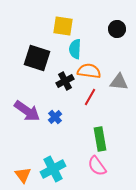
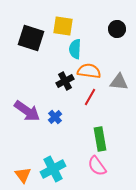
black square: moved 6 px left, 20 px up
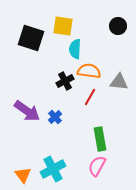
black circle: moved 1 px right, 3 px up
pink semicircle: rotated 65 degrees clockwise
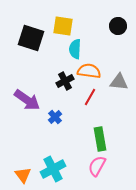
purple arrow: moved 11 px up
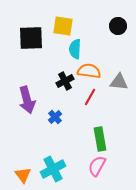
black square: rotated 20 degrees counterclockwise
purple arrow: rotated 40 degrees clockwise
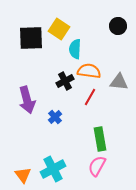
yellow square: moved 4 px left, 3 px down; rotated 25 degrees clockwise
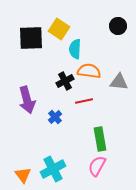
red line: moved 6 px left, 4 px down; rotated 48 degrees clockwise
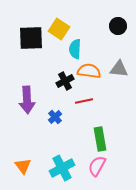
gray triangle: moved 13 px up
purple arrow: rotated 12 degrees clockwise
cyan cross: moved 9 px right, 1 px up
orange triangle: moved 9 px up
